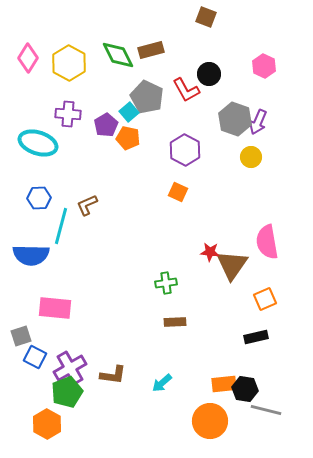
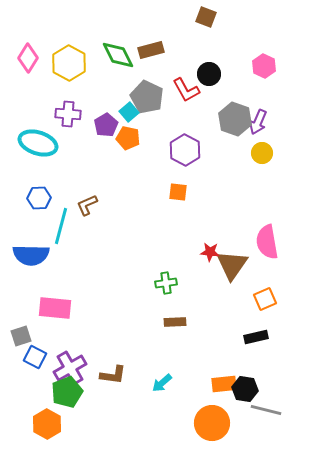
yellow circle at (251, 157): moved 11 px right, 4 px up
orange square at (178, 192): rotated 18 degrees counterclockwise
orange circle at (210, 421): moved 2 px right, 2 px down
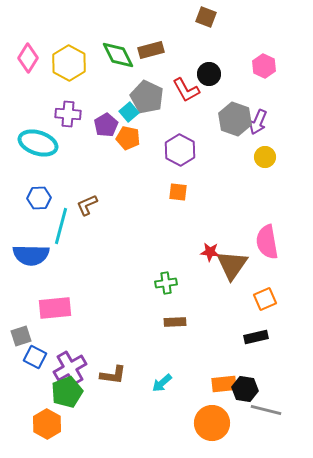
purple hexagon at (185, 150): moved 5 px left
yellow circle at (262, 153): moved 3 px right, 4 px down
pink rectangle at (55, 308): rotated 12 degrees counterclockwise
